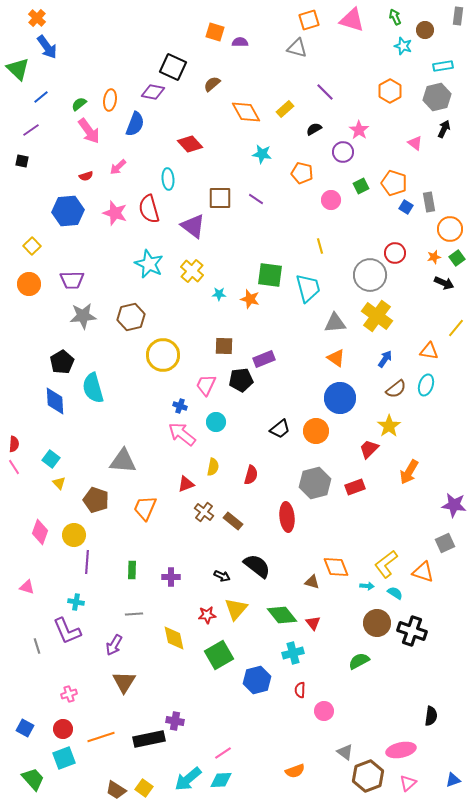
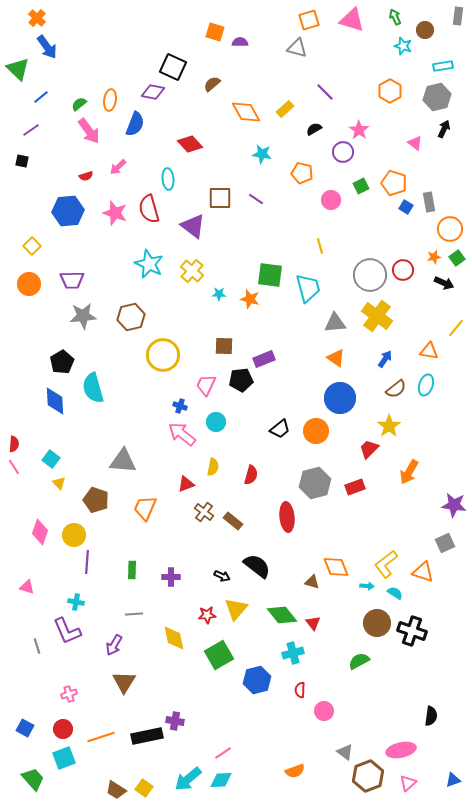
red circle at (395, 253): moved 8 px right, 17 px down
black rectangle at (149, 739): moved 2 px left, 3 px up
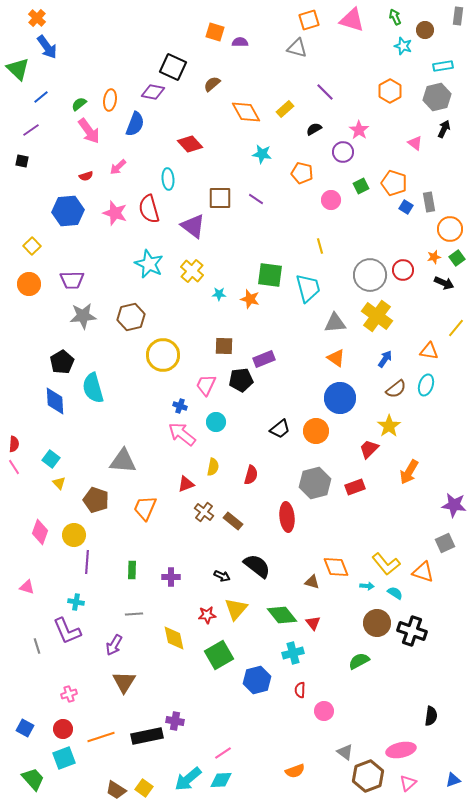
yellow L-shape at (386, 564): rotated 92 degrees counterclockwise
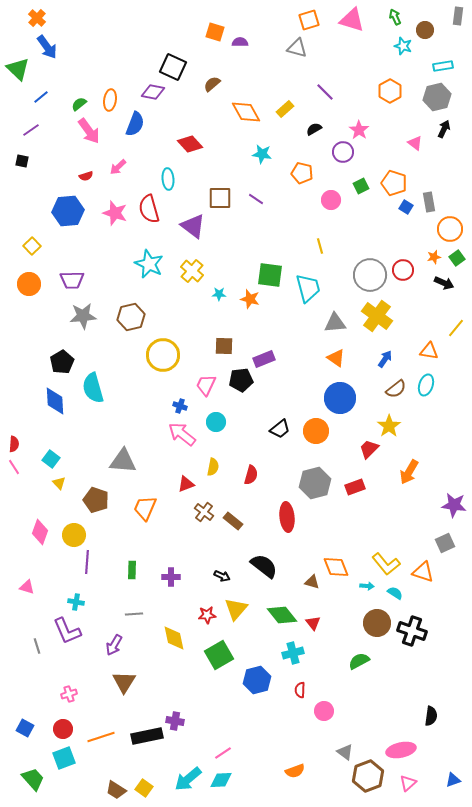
black semicircle at (257, 566): moved 7 px right
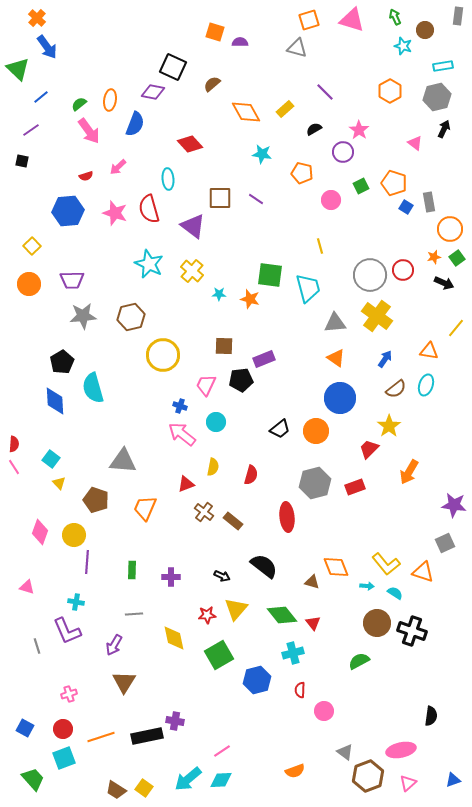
pink line at (223, 753): moved 1 px left, 2 px up
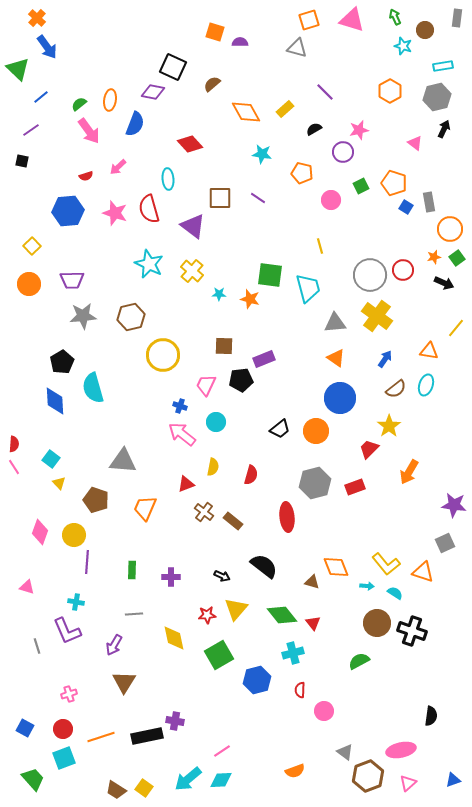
gray rectangle at (458, 16): moved 1 px left, 2 px down
pink star at (359, 130): rotated 24 degrees clockwise
purple line at (256, 199): moved 2 px right, 1 px up
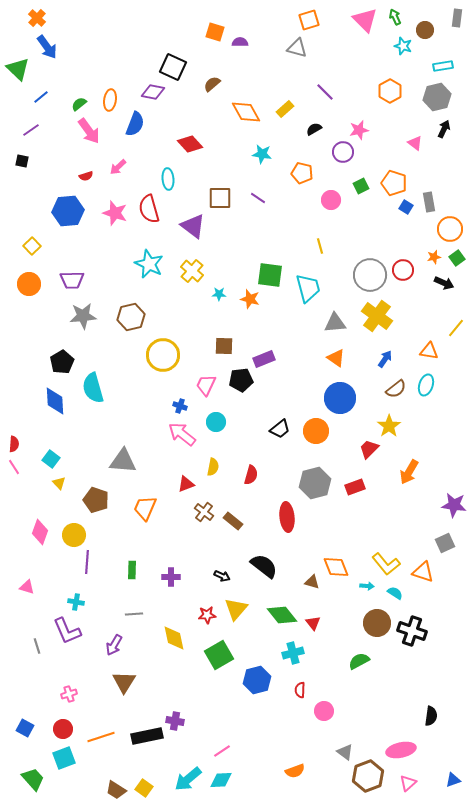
pink triangle at (352, 20): moved 13 px right; rotated 28 degrees clockwise
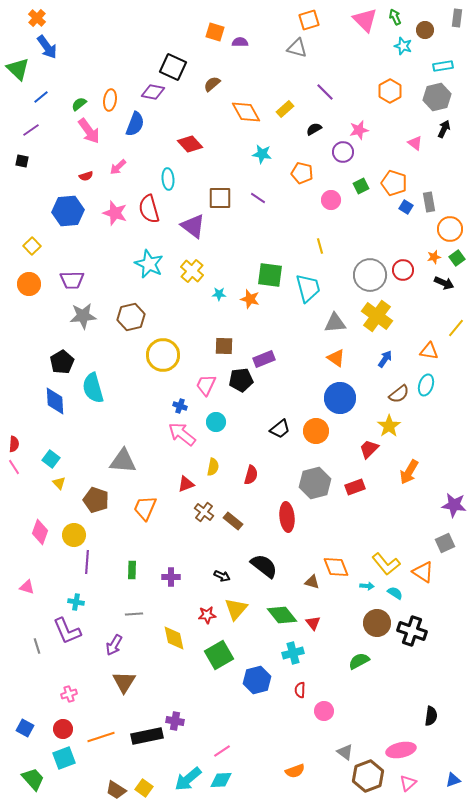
brown semicircle at (396, 389): moved 3 px right, 5 px down
orange triangle at (423, 572): rotated 15 degrees clockwise
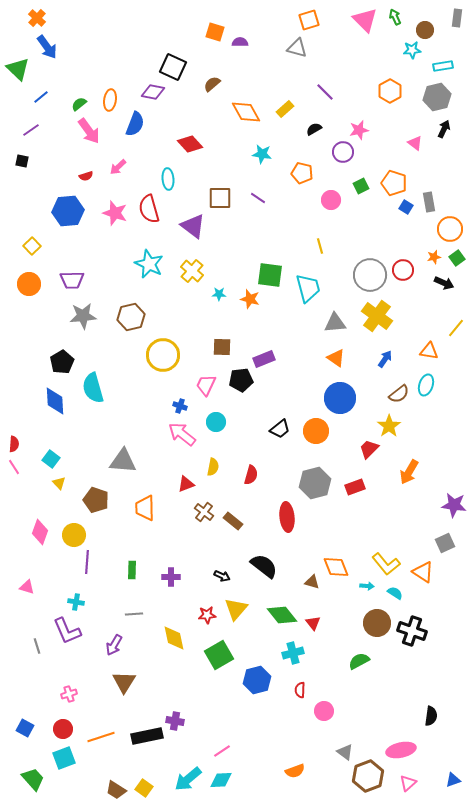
cyan star at (403, 46): moved 9 px right, 4 px down; rotated 24 degrees counterclockwise
brown square at (224, 346): moved 2 px left, 1 px down
orange trapezoid at (145, 508): rotated 24 degrees counterclockwise
